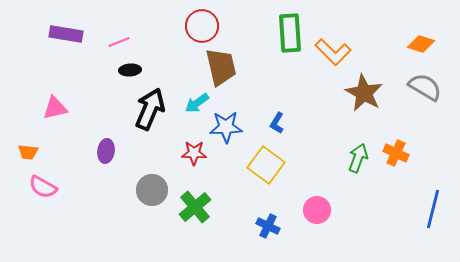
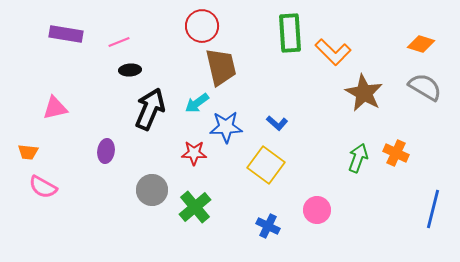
blue L-shape: rotated 80 degrees counterclockwise
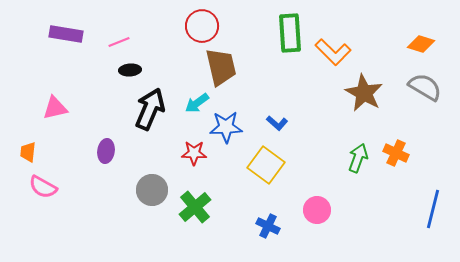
orange trapezoid: rotated 90 degrees clockwise
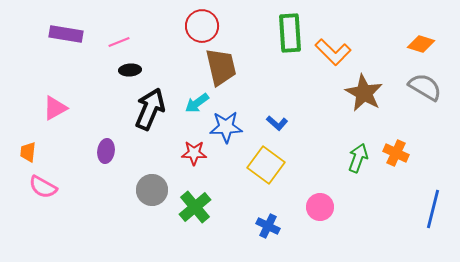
pink triangle: rotated 16 degrees counterclockwise
pink circle: moved 3 px right, 3 px up
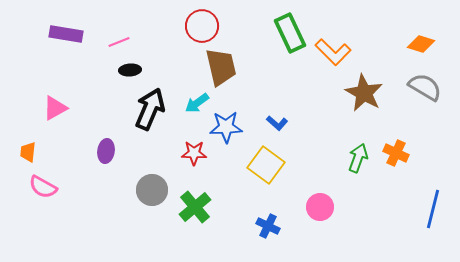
green rectangle: rotated 21 degrees counterclockwise
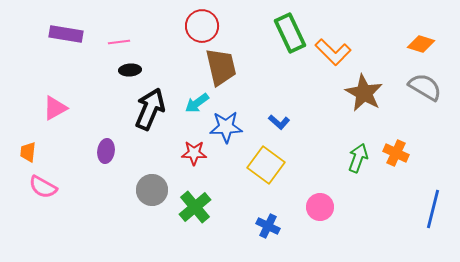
pink line: rotated 15 degrees clockwise
blue L-shape: moved 2 px right, 1 px up
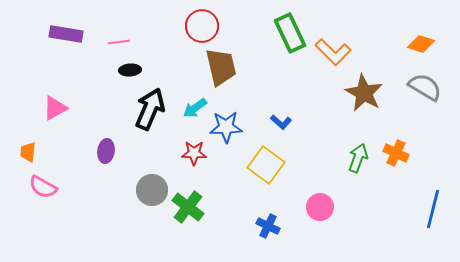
cyan arrow: moved 2 px left, 5 px down
blue L-shape: moved 2 px right
green cross: moved 7 px left; rotated 12 degrees counterclockwise
